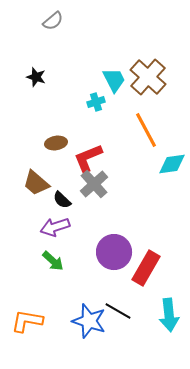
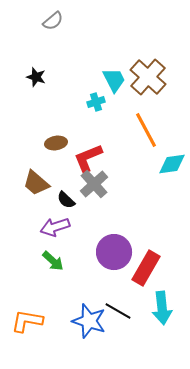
black semicircle: moved 4 px right
cyan arrow: moved 7 px left, 7 px up
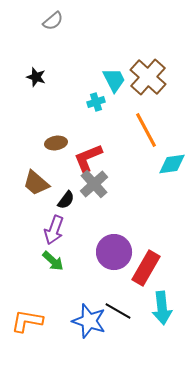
black semicircle: rotated 96 degrees counterclockwise
purple arrow: moved 1 px left, 3 px down; rotated 52 degrees counterclockwise
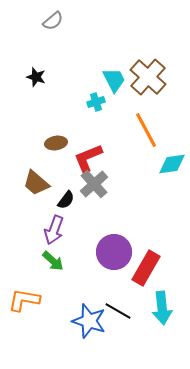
orange L-shape: moved 3 px left, 21 px up
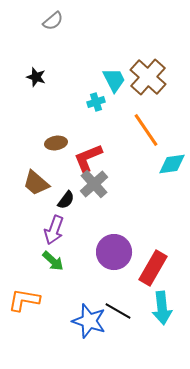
orange line: rotated 6 degrees counterclockwise
red rectangle: moved 7 px right
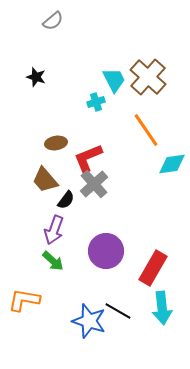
brown trapezoid: moved 9 px right, 3 px up; rotated 8 degrees clockwise
purple circle: moved 8 px left, 1 px up
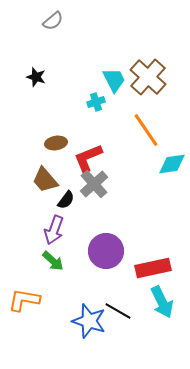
red rectangle: rotated 48 degrees clockwise
cyan arrow: moved 6 px up; rotated 20 degrees counterclockwise
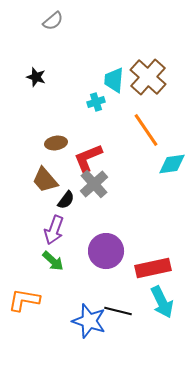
cyan trapezoid: rotated 148 degrees counterclockwise
black line: rotated 16 degrees counterclockwise
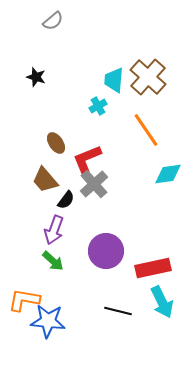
cyan cross: moved 2 px right, 4 px down; rotated 12 degrees counterclockwise
brown ellipse: rotated 65 degrees clockwise
red L-shape: moved 1 px left, 1 px down
cyan diamond: moved 4 px left, 10 px down
blue star: moved 41 px left; rotated 12 degrees counterclockwise
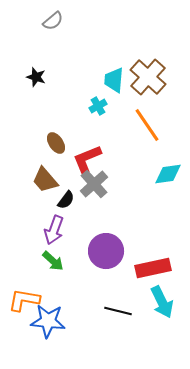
orange line: moved 1 px right, 5 px up
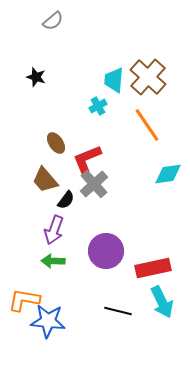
green arrow: rotated 140 degrees clockwise
